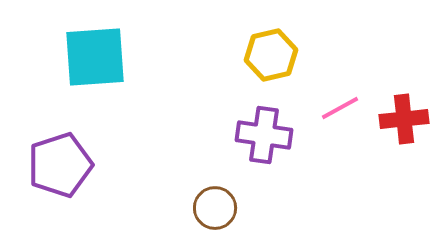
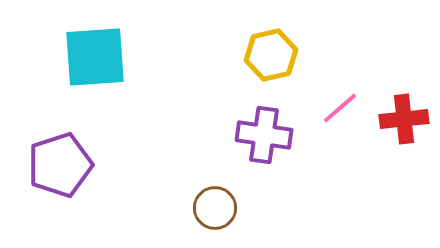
pink line: rotated 12 degrees counterclockwise
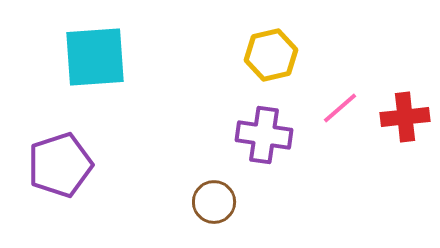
red cross: moved 1 px right, 2 px up
brown circle: moved 1 px left, 6 px up
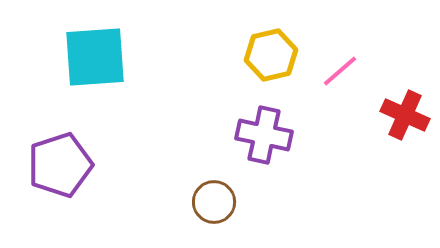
pink line: moved 37 px up
red cross: moved 2 px up; rotated 30 degrees clockwise
purple cross: rotated 4 degrees clockwise
